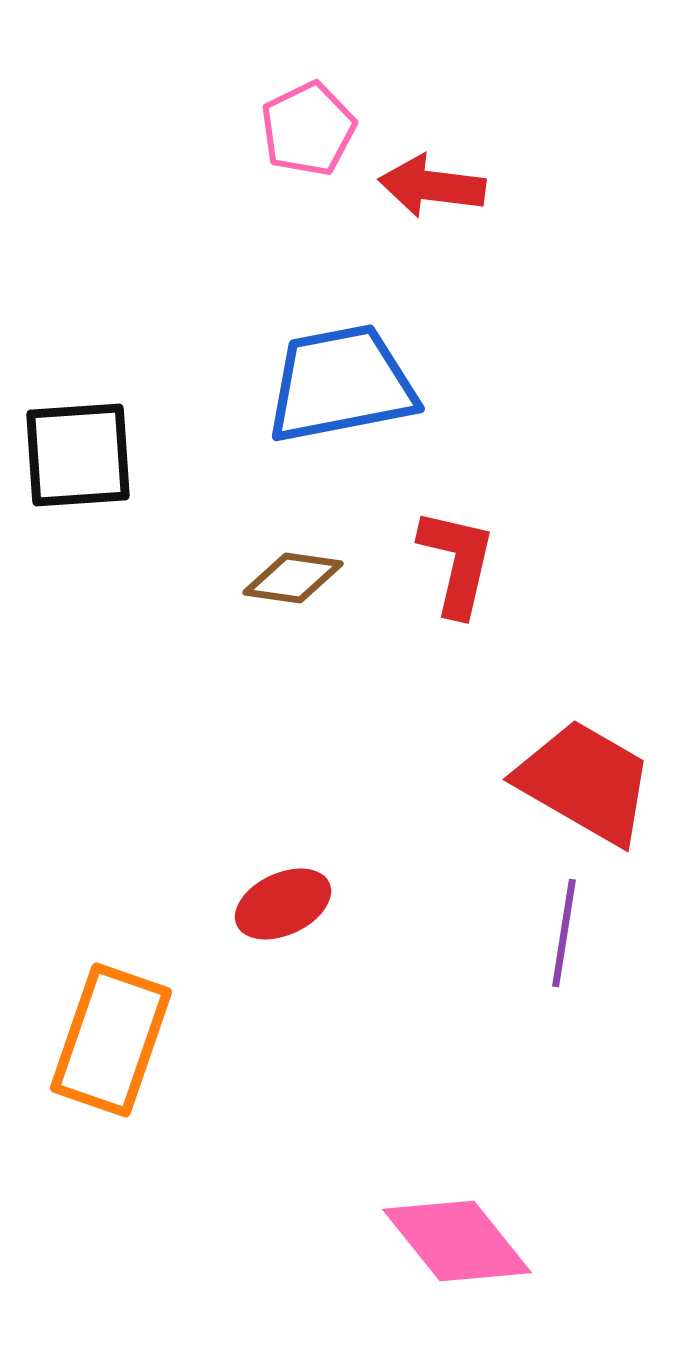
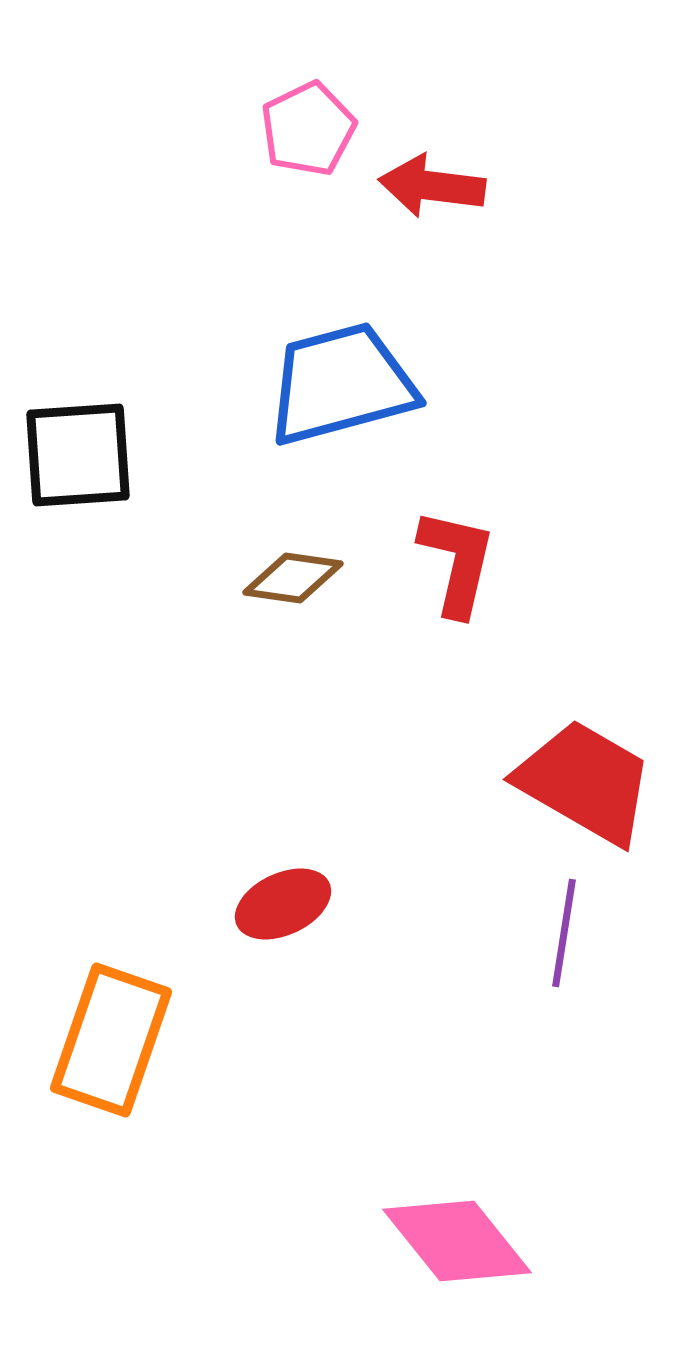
blue trapezoid: rotated 4 degrees counterclockwise
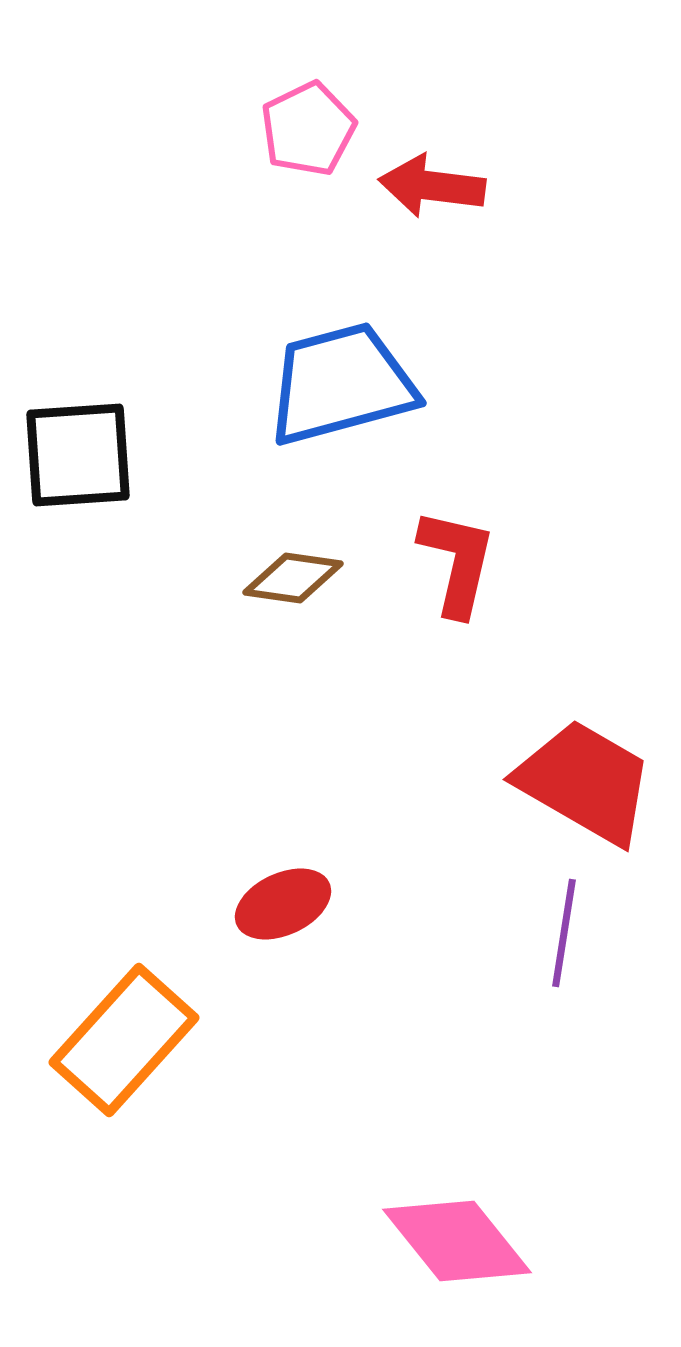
orange rectangle: moved 13 px right; rotated 23 degrees clockwise
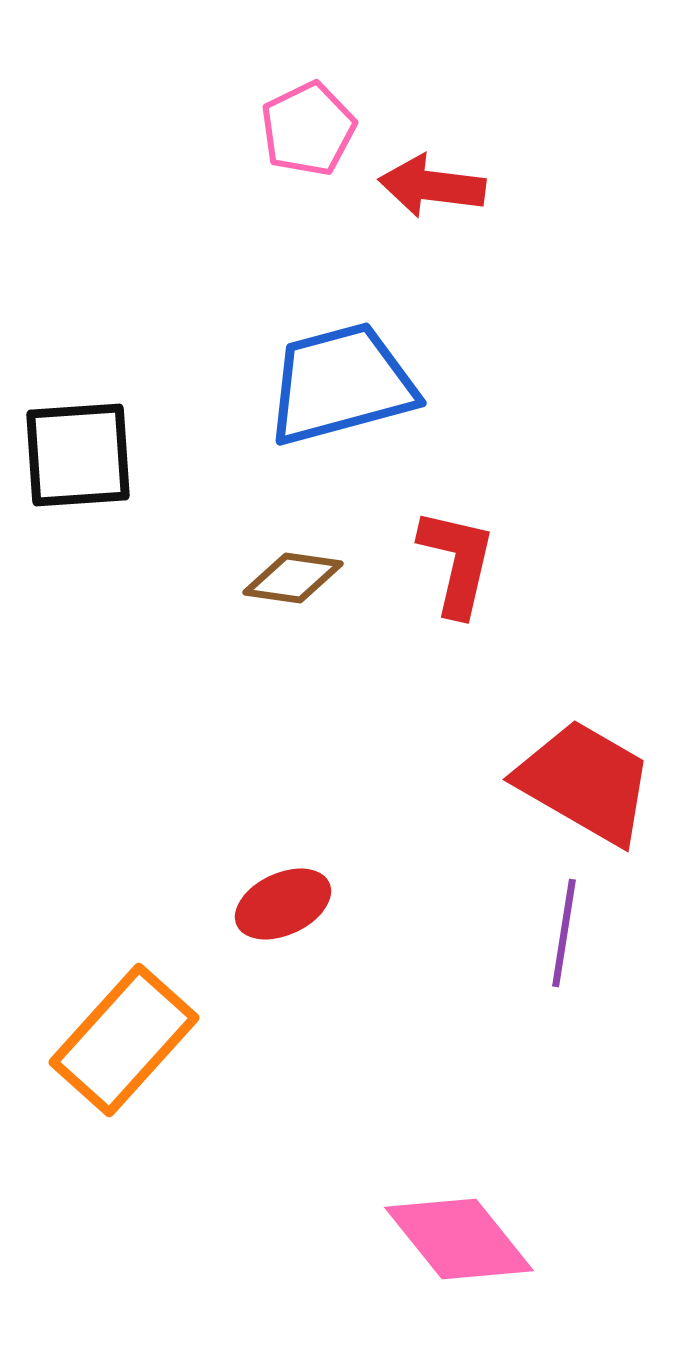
pink diamond: moved 2 px right, 2 px up
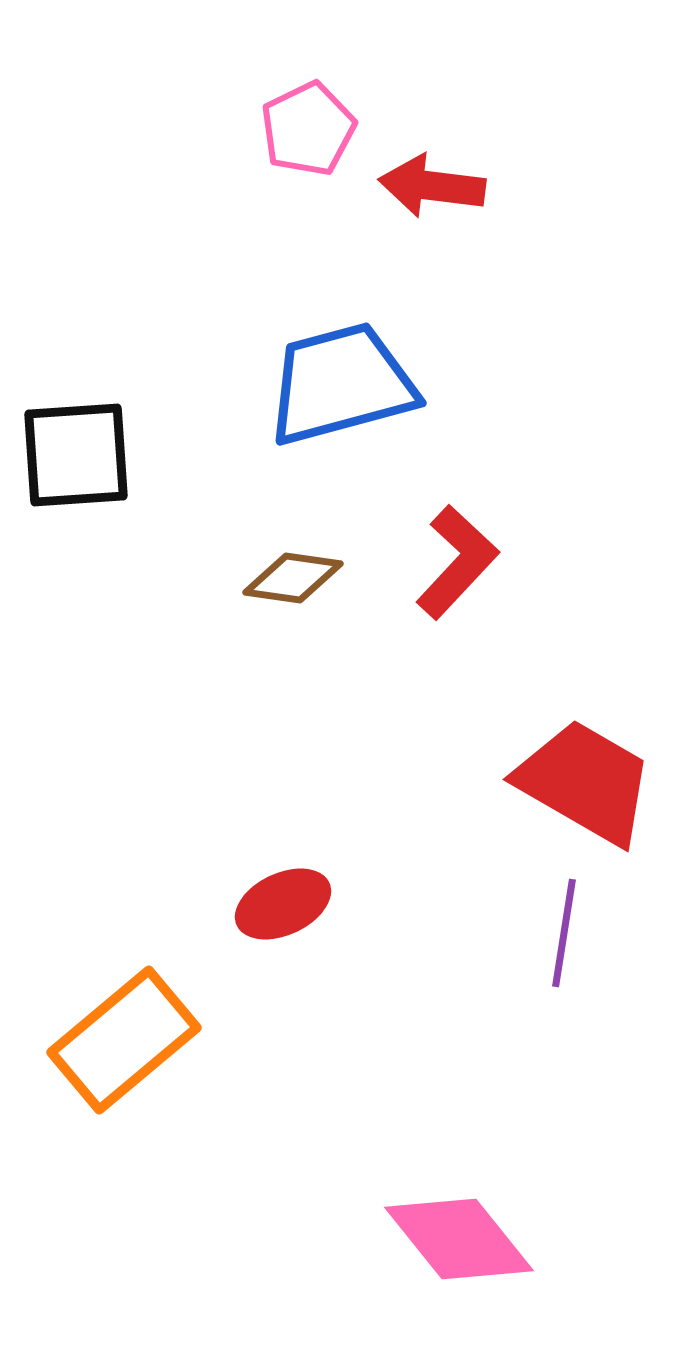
black square: moved 2 px left
red L-shape: rotated 30 degrees clockwise
orange rectangle: rotated 8 degrees clockwise
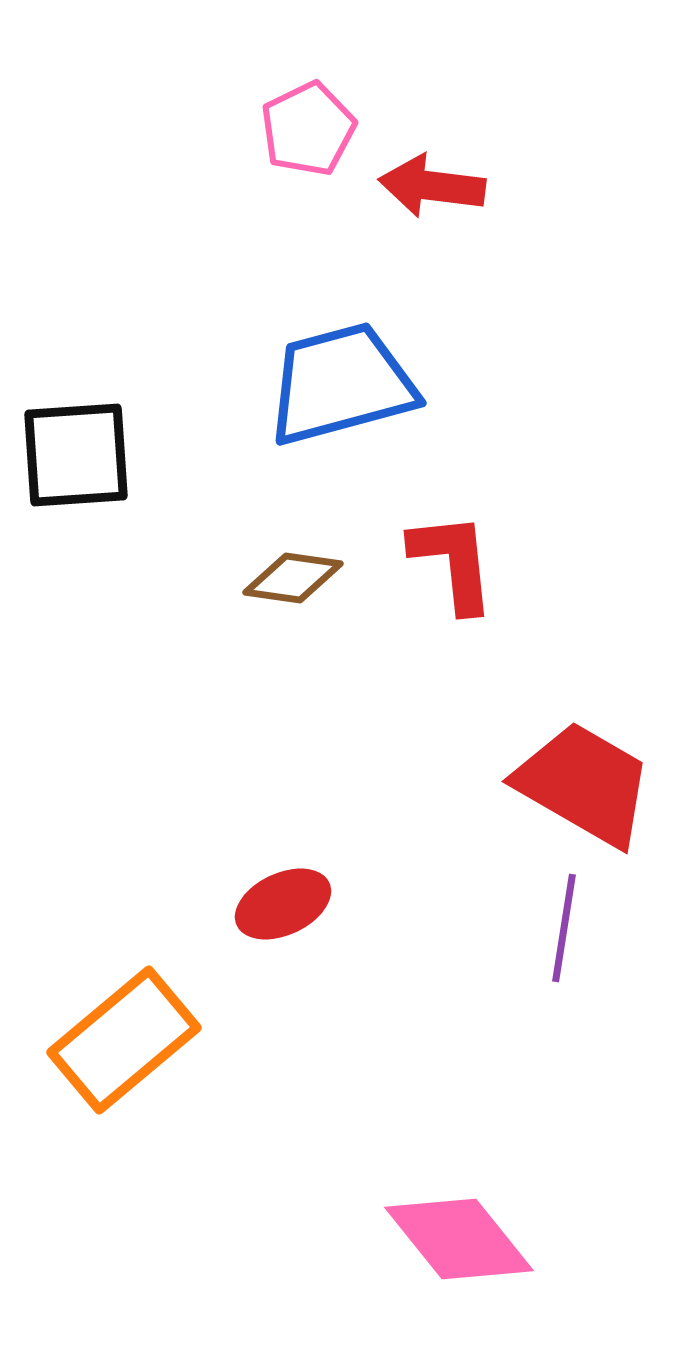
red L-shape: moved 4 px left; rotated 49 degrees counterclockwise
red trapezoid: moved 1 px left, 2 px down
purple line: moved 5 px up
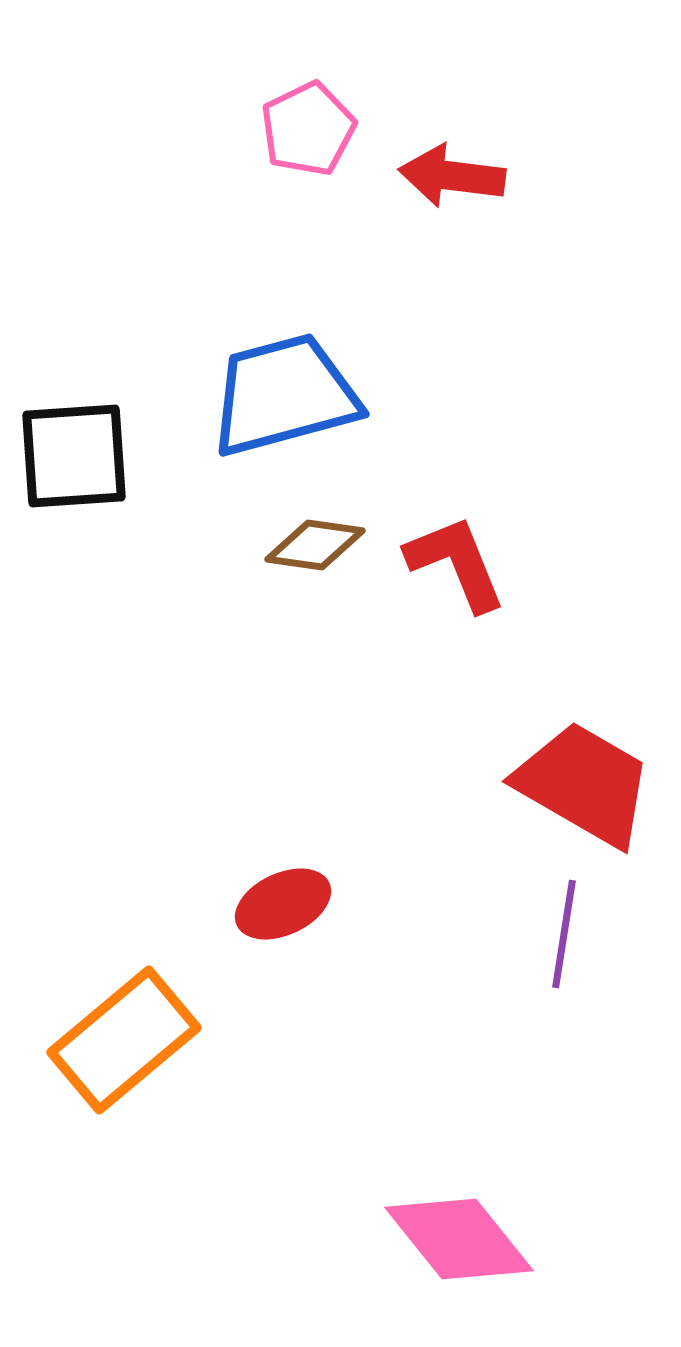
red arrow: moved 20 px right, 10 px up
blue trapezoid: moved 57 px left, 11 px down
black square: moved 2 px left, 1 px down
red L-shape: moved 3 px right, 1 px down; rotated 16 degrees counterclockwise
brown diamond: moved 22 px right, 33 px up
purple line: moved 6 px down
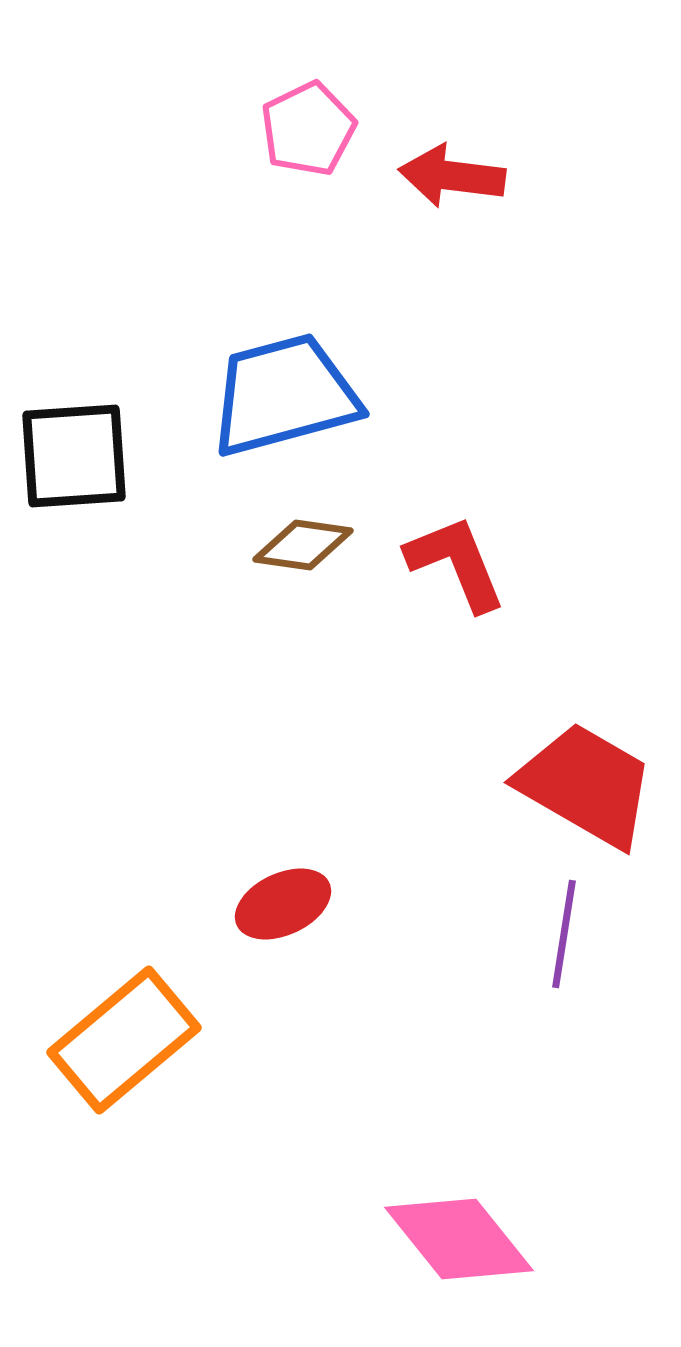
brown diamond: moved 12 px left
red trapezoid: moved 2 px right, 1 px down
